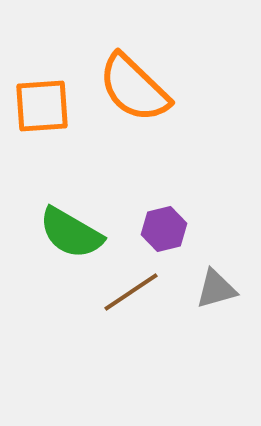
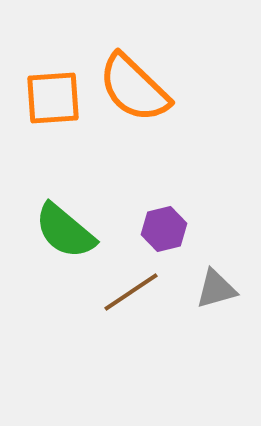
orange square: moved 11 px right, 8 px up
green semicircle: moved 6 px left, 2 px up; rotated 10 degrees clockwise
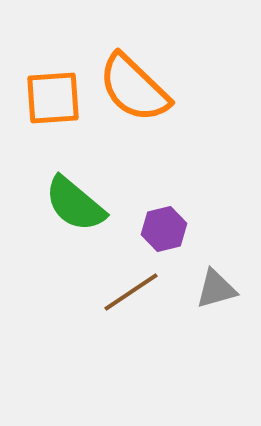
green semicircle: moved 10 px right, 27 px up
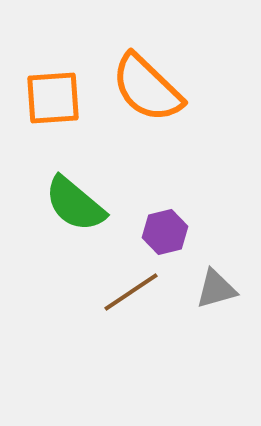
orange semicircle: moved 13 px right
purple hexagon: moved 1 px right, 3 px down
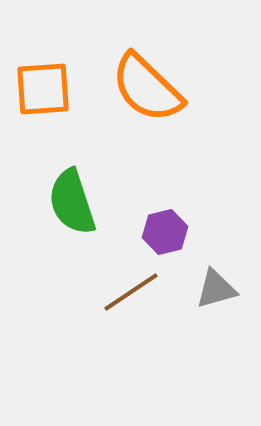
orange square: moved 10 px left, 9 px up
green semicircle: moved 3 px left, 2 px up; rotated 32 degrees clockwise
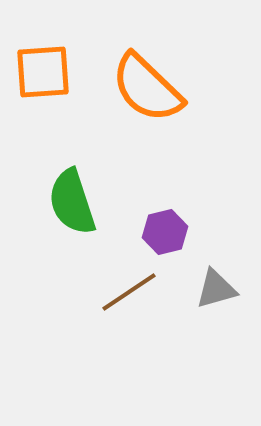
orange square: moved 17 px up
brown line: moved 2 px left
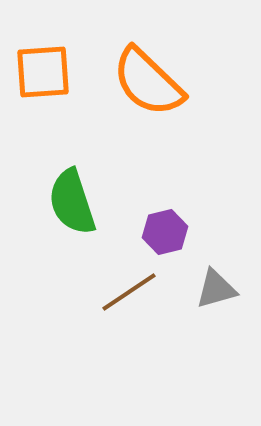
orange semicircle: moved 1 px right, 6 px up
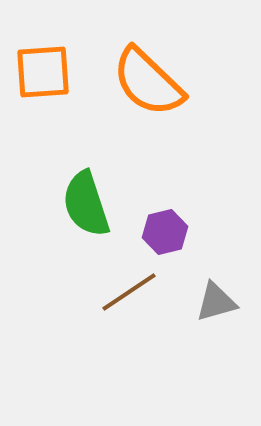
green semicircle: moved 14 px right, 2 px down
gray triangle: moved 13 px down
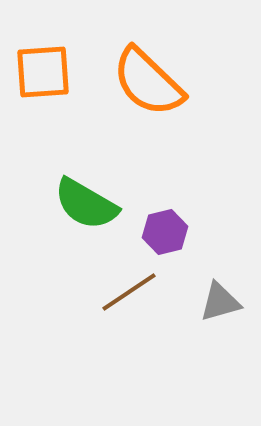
green semicircle: rotated 42 degrees counterclockwise
gray triangle: moved 4 px right
